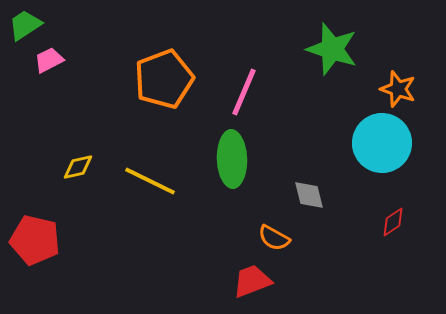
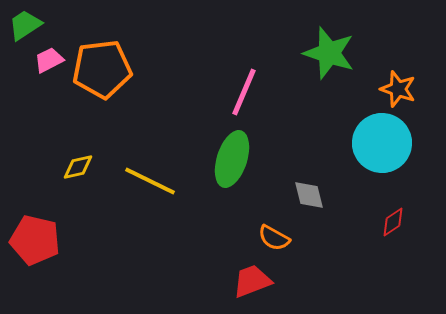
green star: moved 3 px left, 4 px down
orange pentagon: moved 62 px left, 10 px up; rotated 14 degrees clockwise
green ellipse: rotated 20 degrees clockwise
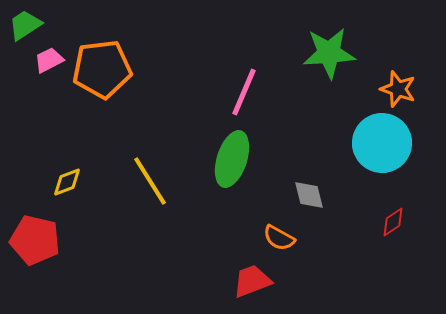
green star: rotated 22 degrees counterclockwise
yellow diamond: moved 11 px left, 15 px down; rotated 8 degrees counterclockwise
yellow line: rotated 32 degrees clockwise
orange semicircle: moved 5 px right
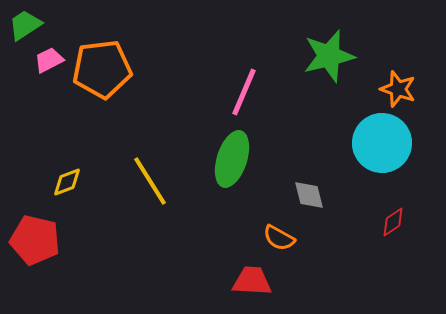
green star: moved 3 px down; rotated 10 degrees counterclockwise
red trapezoid: rotated 24 degrees clockwise
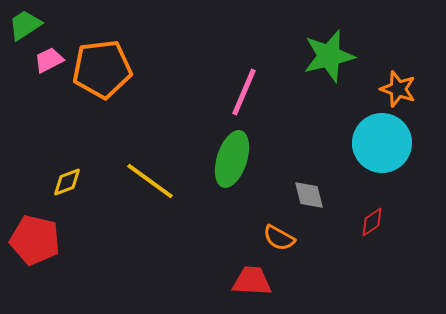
yellow line: rotated 22 degrees counterclockwise
red diamond: moved 21 px left
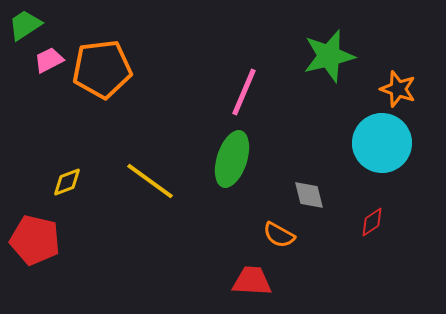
orange semicircle: moved 3 px up
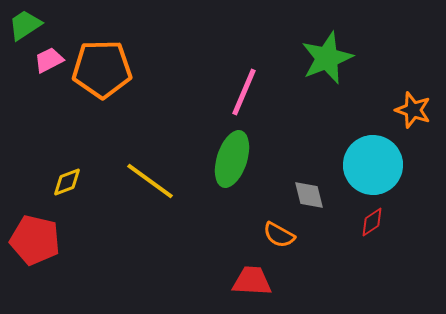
green star: moved 2 px left, 2 px down; rotated 8 degrees counterclockwise
orange pentagon: rotated 6 degrees clockwise
orange star: moved 15 px right, 21 px down
cyan circle: moved 9 px left, 22 px down
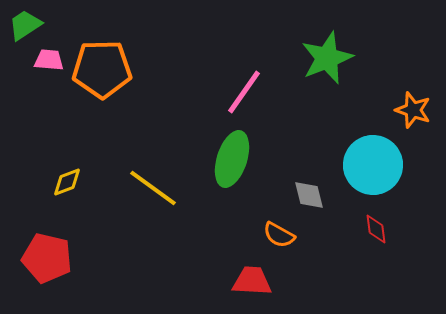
pink trapezoid: rotated 32 degrees clockwise
pink line: rotated 12 degrees clockwise
yellow line: moved 3 px right, 7 px down
red diamond: moved 4 px right, 7 px down; rotated 64 degrees counterclockwise
red pentagon: moved 12 px right, 18 px down
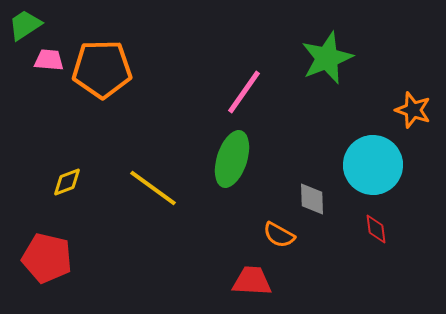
gray diamond: moved 3 px right, 4 px down; rotated 12 degrees clockwise
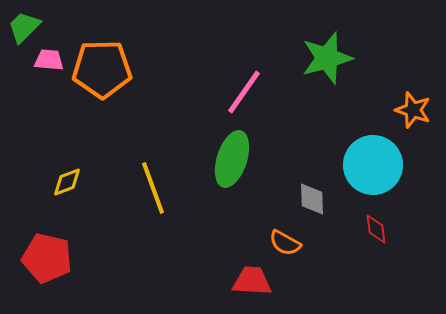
green trapezoid: moved 1 px left, 2 px down; rotated 12 degrees counterclockwise
green star: rotated 6 degrees clockwise
yellow line: rotated 34 degrees clockwise
orange semicircle: moved 6 px right, 8 px down
